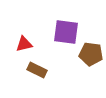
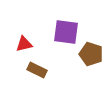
brown pentagon: rotated 10 degrees clockwise
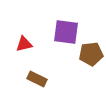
brown pentagon: rotated 25 degrees counterclockwise
brown rectangle: moved 9 px down
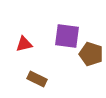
purple square: moved 1 px right, 4 px down
brown pentagon: rotated 25 degrees clockwise
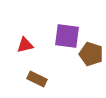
red triangle: moved 1 px right, 1 px down
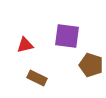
brown pentagon: moved 11 px down
brown rectangle: moved 1 px up
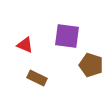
red triangle: rotated 36 degrees clockwise
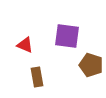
brown rectangle: moved 1 px up; rotated 54 degrees clockwise
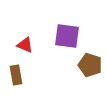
brown pentagon: moved 1 px left
brown rectangle: moved 21 px left, 2 px up
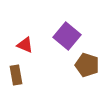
purple square: rotated 32 degrees clockwise
brown pentagon: moved 3 px left
